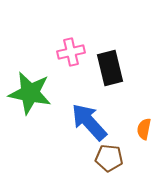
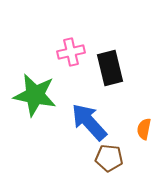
green star: moved 5 px right, 2 px down
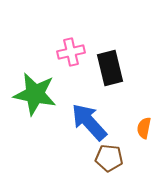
green star: moved 1 px up
orange semicircle: moved 1 px up
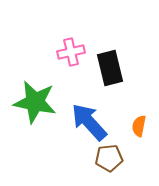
green star: moved 8 px down
orange semicircle: moved 5 px left, 2 px up
brown pentagon: rotated 12 degrees counterclockwise
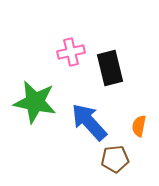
brown pentagon: moved 6 px right, 1 px down
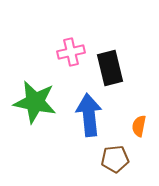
blue arrow: moved 7 px up; rotated 36 degrees clockwise
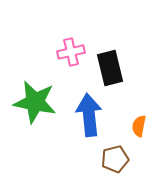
brown pentagon: rotated 8 degrees counterclockwise
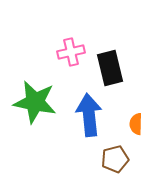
orange semicircle: moved 3 px left, 2 px up; rotated 10 degrees counterclockwise
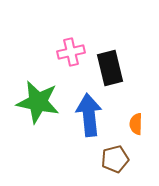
green star: moved 3 px right
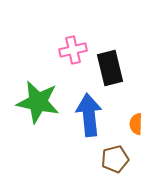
pink cross: moved 2 px right, 2 px up
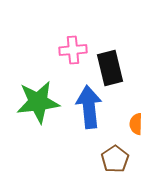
pink cross: rotated 8 degrees clockwise
green star: rotated 18 degrees counterclockwise
blue arrow: moved 8 px up
brown pentagon: rotated 20 degrees counterclockwise
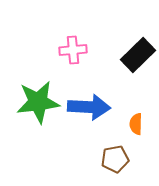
black rectangle: moved 28 px right, 13 px up; rotated 60 degrees clockwise
blue arrow: rotated 99 degrees clockwise
brown pentagon: rotated 24 degrees clockwise
